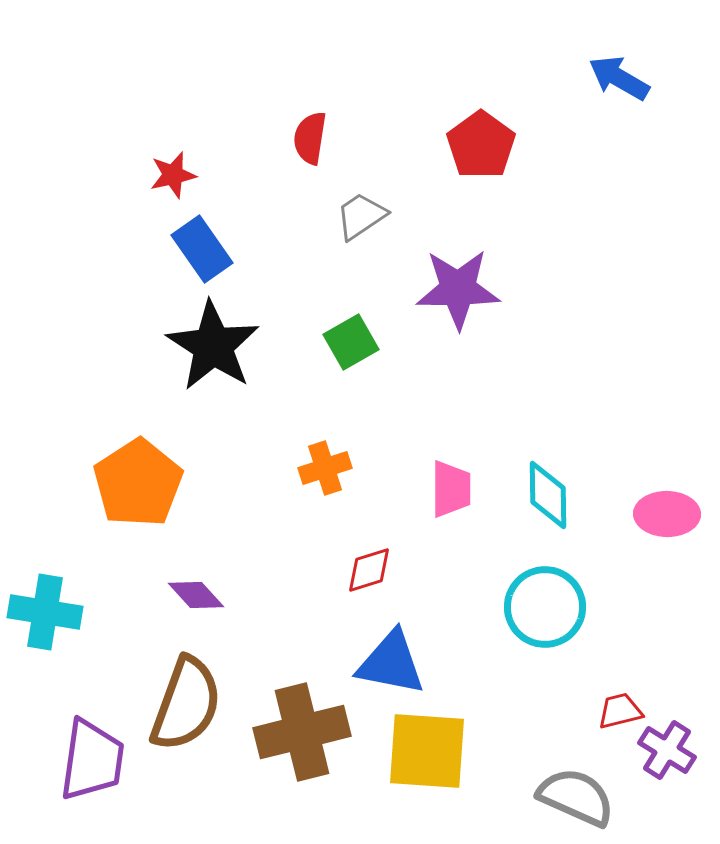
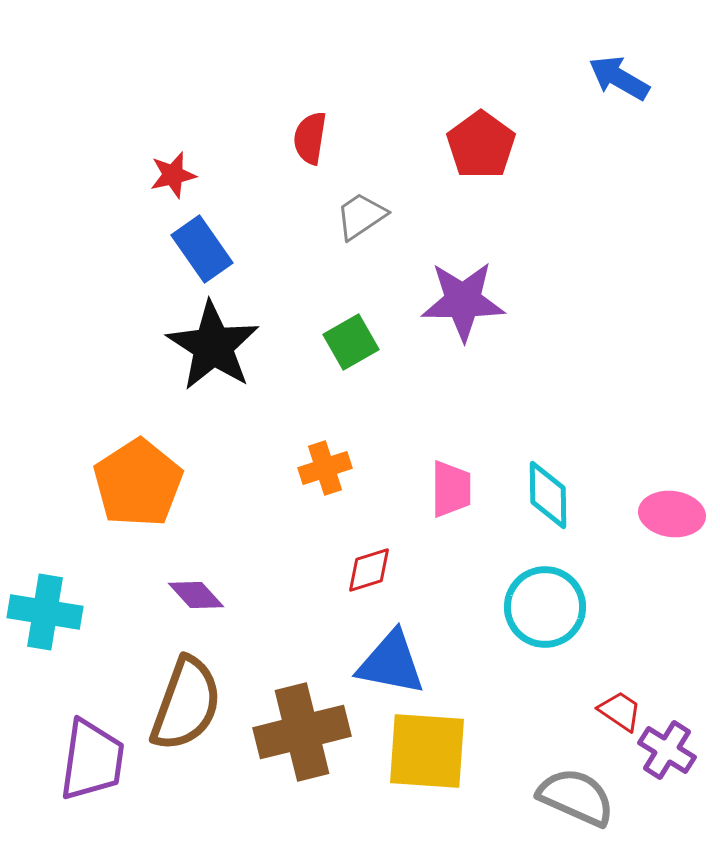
purple star: moved 5 px right, 12 px down
pink ellipse: moved 5 px right; rotated 6 degrees clockwise
red trapezoid: rotated 48 degrees clockwise
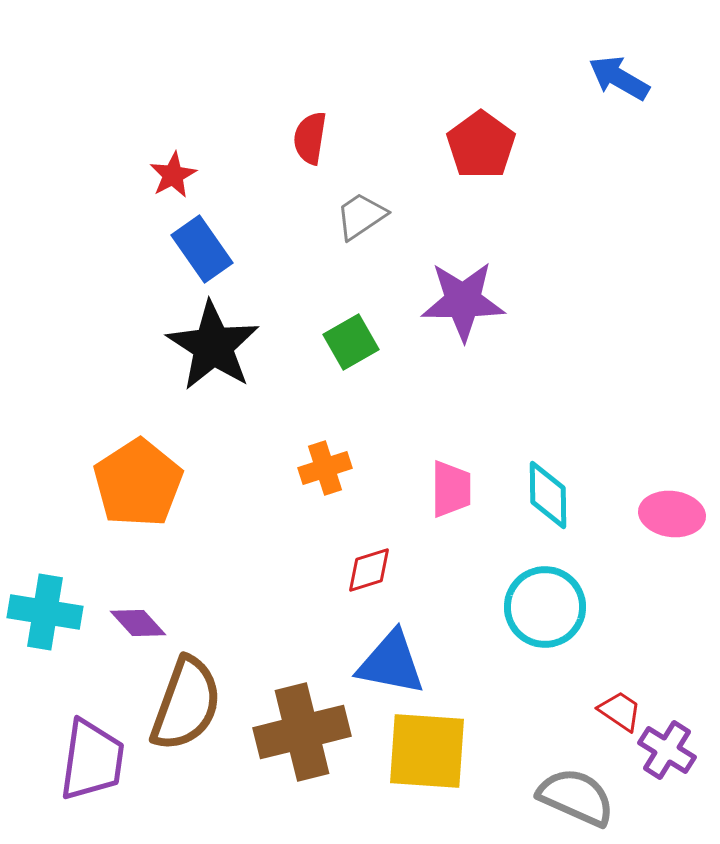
red star: rotated 15 degrees counterclockwise
purple diamond: moved 58 px left, 28 px down
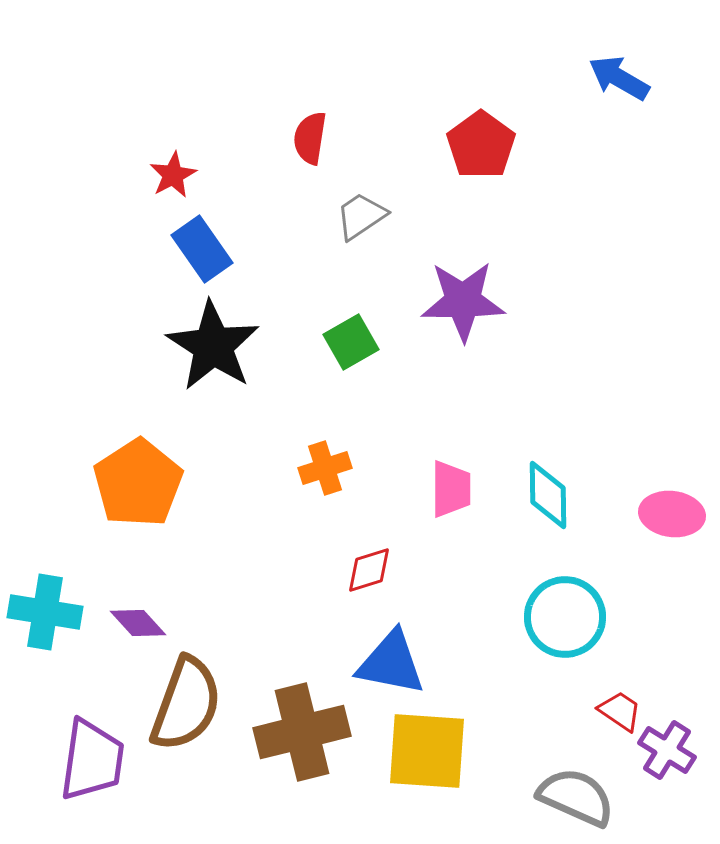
cyan circle: moved 20 px right, 10 px down
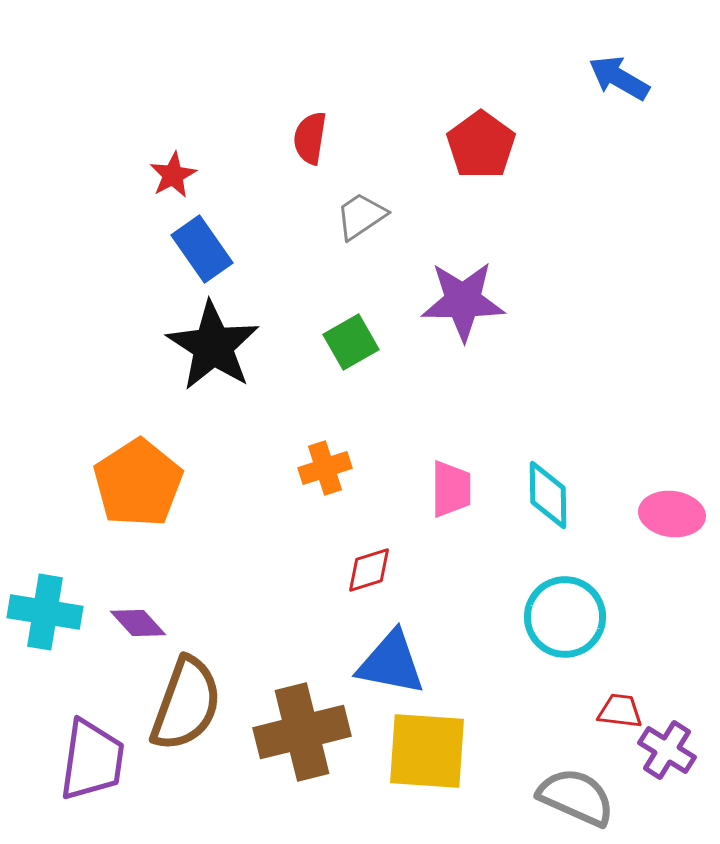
red trapezoid: rotated 27 degrees counterclockwise
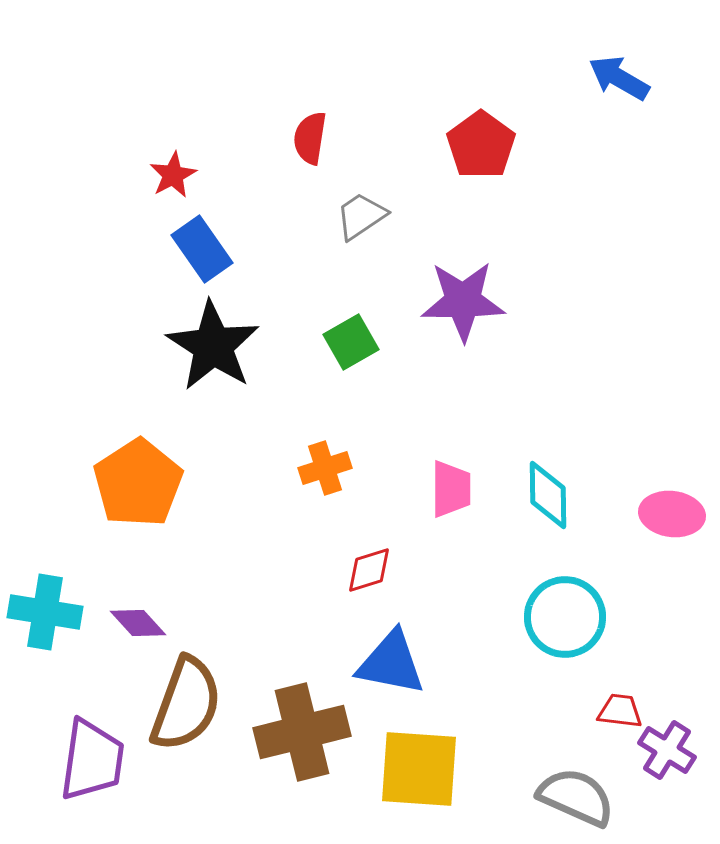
yellow square: moved 8 px left, 18 px down
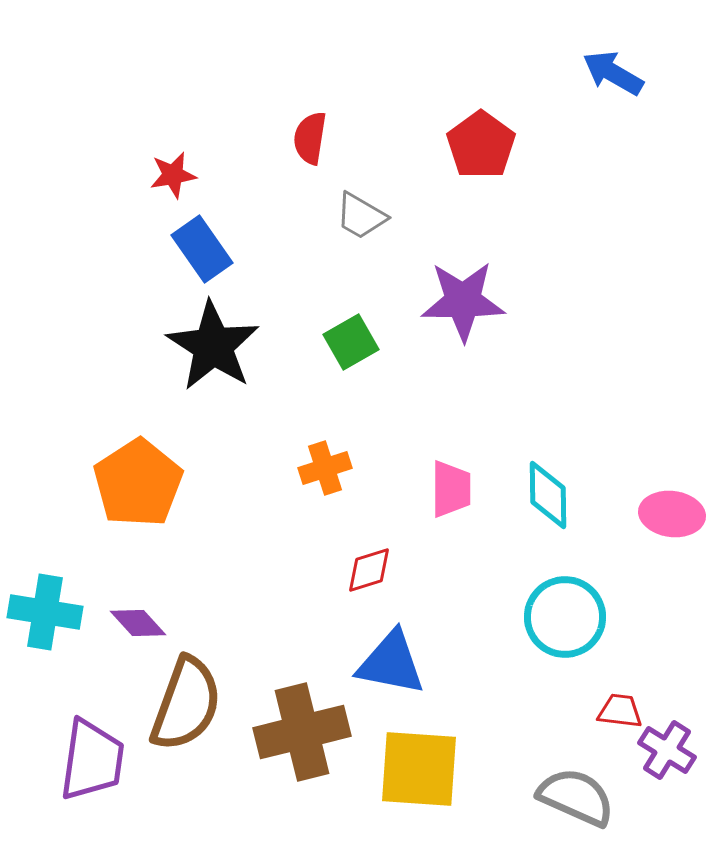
blue arrow: moved 6 px left, 5 px up
red star: rotated 18 degrees clockwise
gray trapezoid: rotated 116 degrees counterclockwise
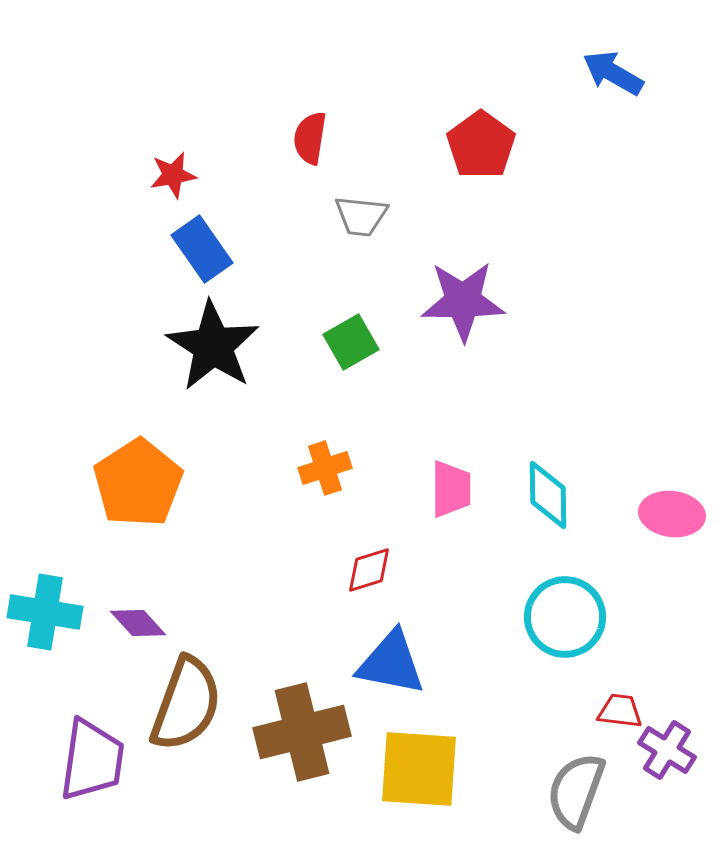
gray trapezoid: rotated 24 degrees counterclockwise
gray semicircle: moved 6 px up; rotated 94 degrees counterclockwise
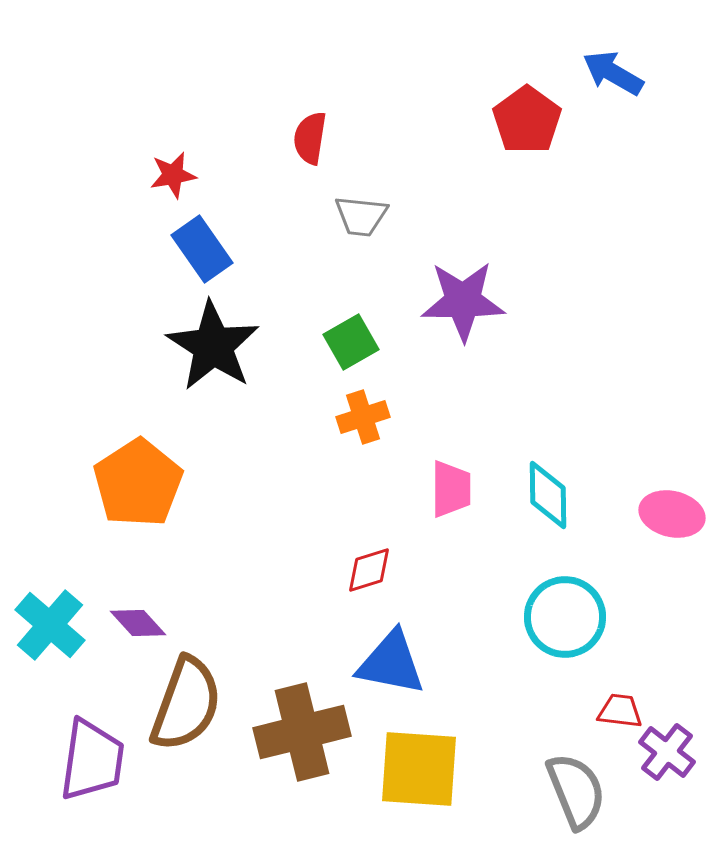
red pentagon: moved 46 px right, 25 px up
orange cross: moved 38 px right, 51 px up
pink ellipse: rotated 6 degrees clockwise
cyan cross: moved 5 px right, 13 px down; rotated 32 degrees clockwise
purple cross: moved 2 px down; rotated 6 degrees clockwise
gray semicircle: rotated 138 degrees clockwise
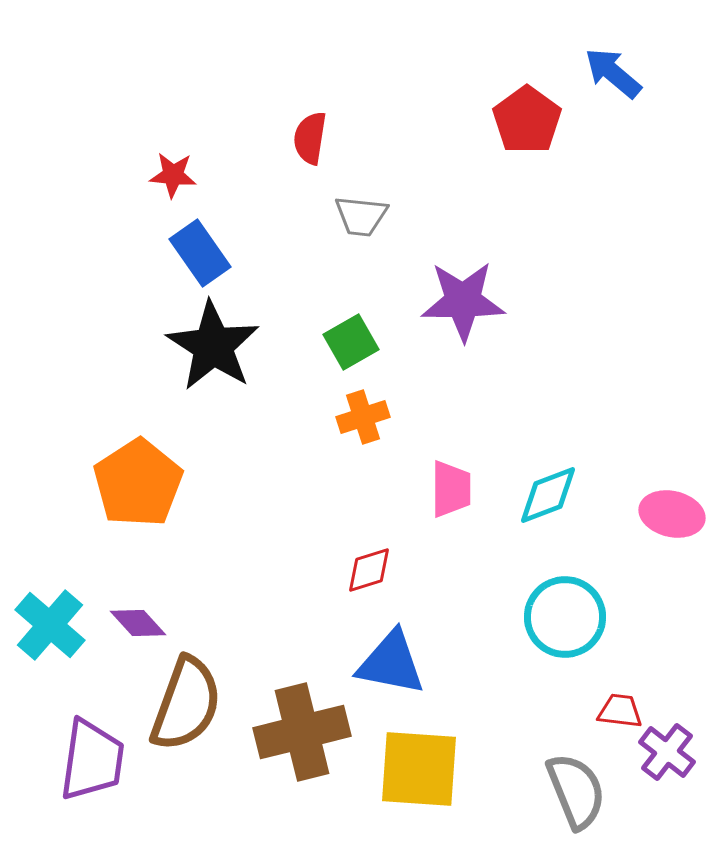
blue arrow: rotated 10 degrees clockwise
red star: rotated 15 degrees clockwise
blue rectangle: moved 2 px left, 4 px down
cyan diamond: rotated 70 degrees clockwise
